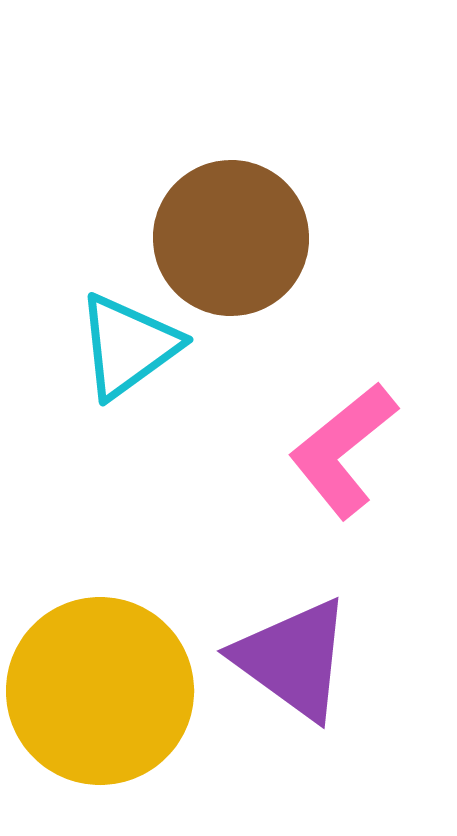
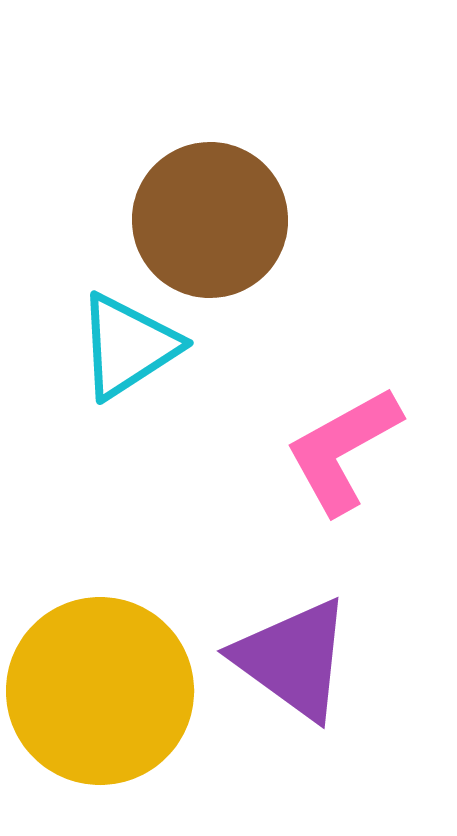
brown circle: moved 21 px left, 18 px up
cyan triangle: rotated 3 degrees clockwise
pink L-shape: rotated 10 degrees clockwise
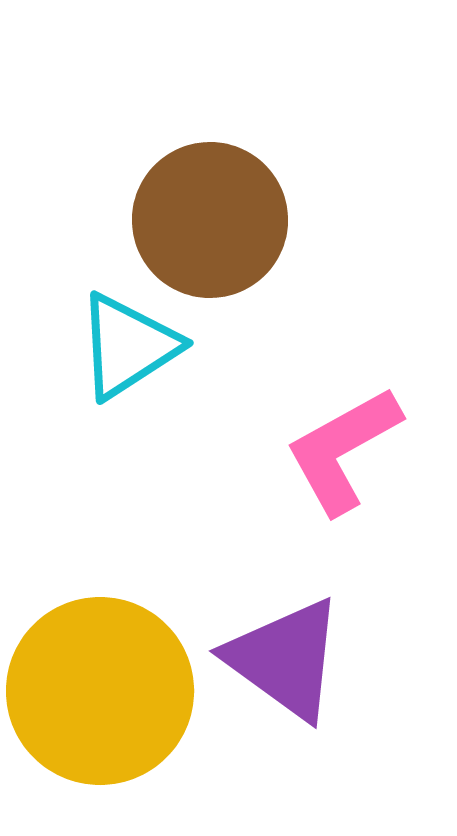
purple triangle: moved 8 px left
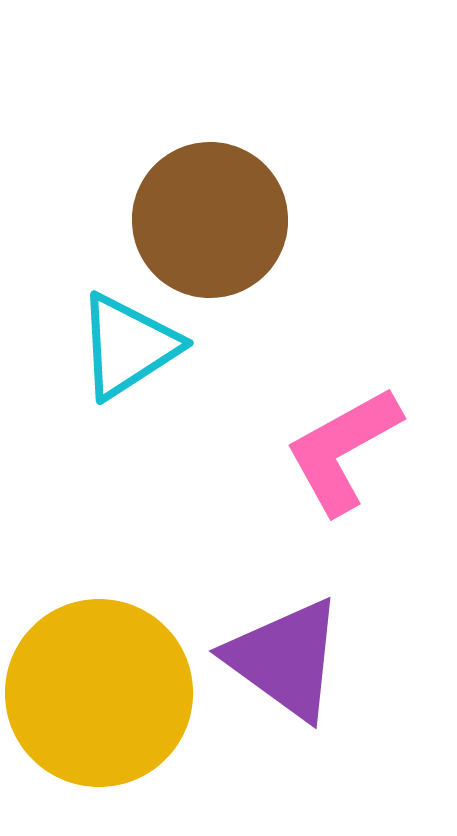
yellow circle: moved 1 px left, 2 px down
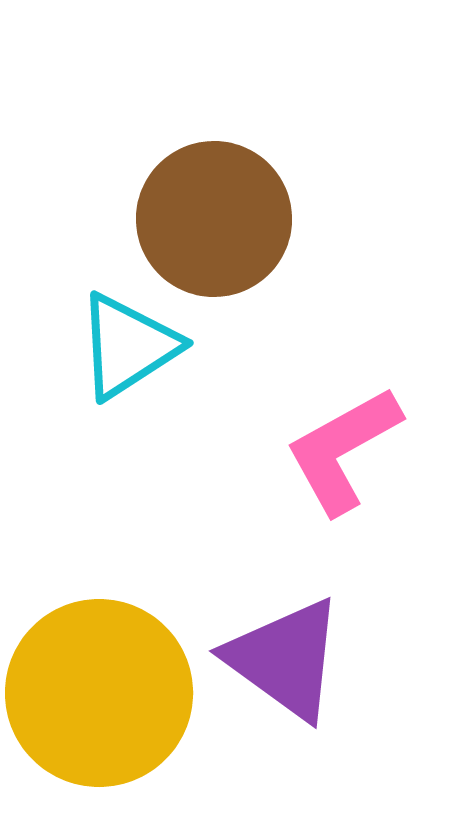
brown circle: moved 4 px right, 1 px up
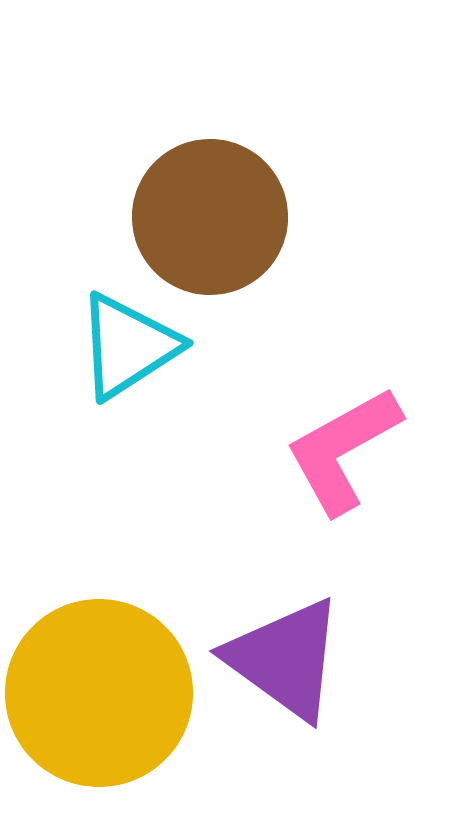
brown circle: moved 4 px left, 2 px up
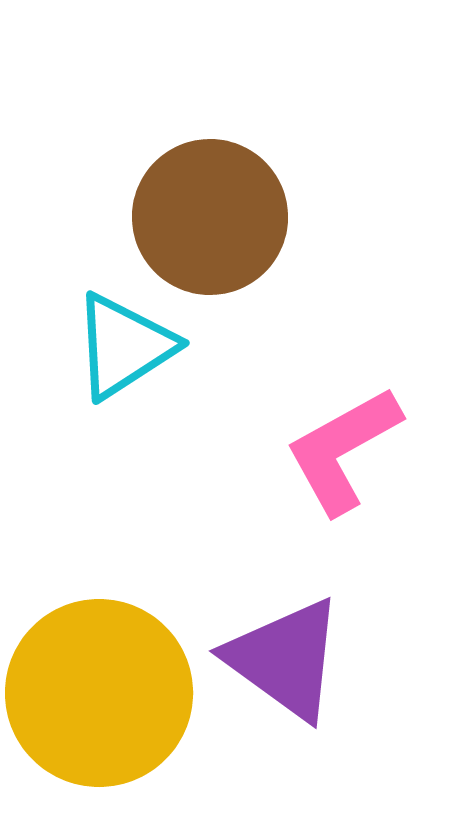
cyan triangle: moved 4 px left
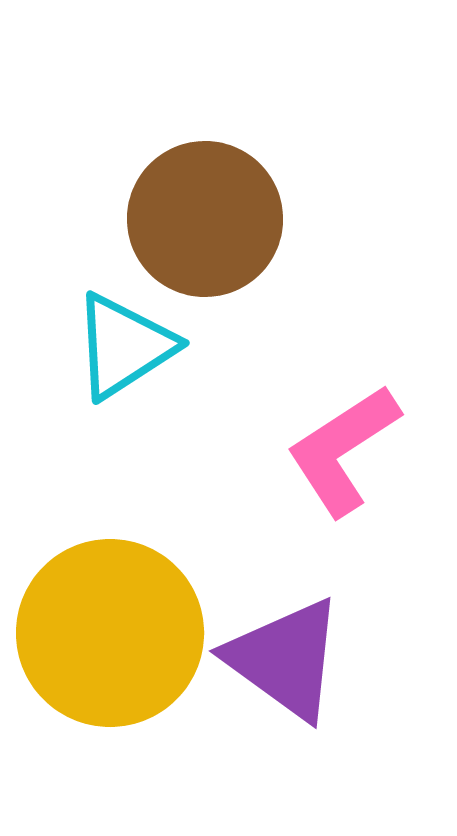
brown circle: moved 5 px left, 2 px down
pink L-shape: rotated 4 degrees counterclockwise
yellow circle: moved 11 px right, 60 px up
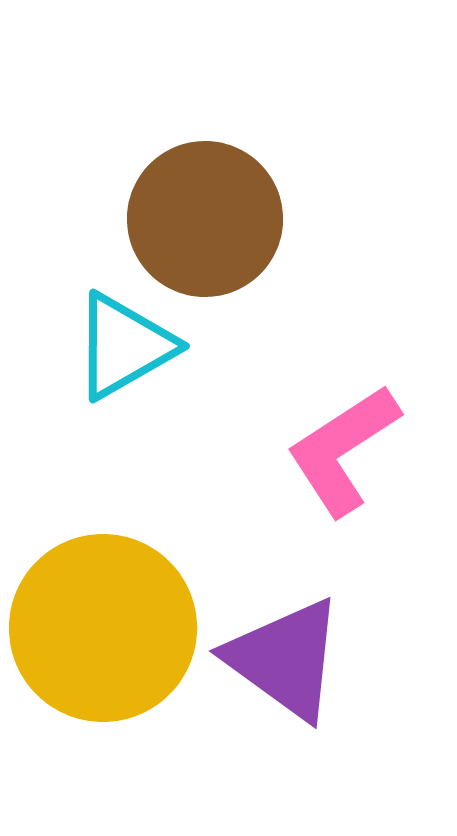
cyan triangle: rotated 3 degrees clockwise
yellow circle: moved 7 px left, 5 px up
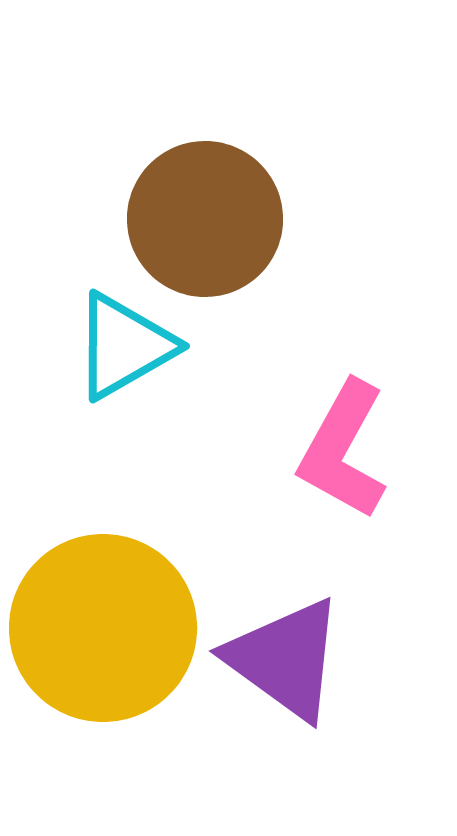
pink L-shape: rotated 28 degrees counterclockwise
